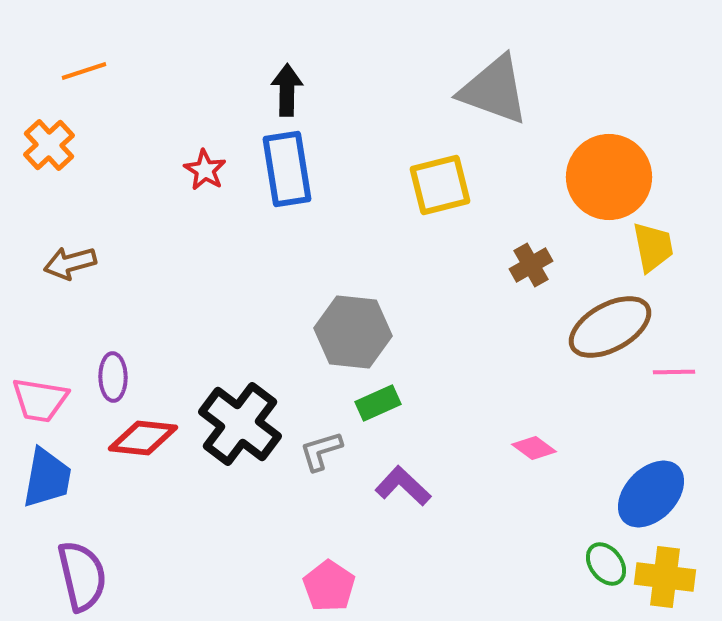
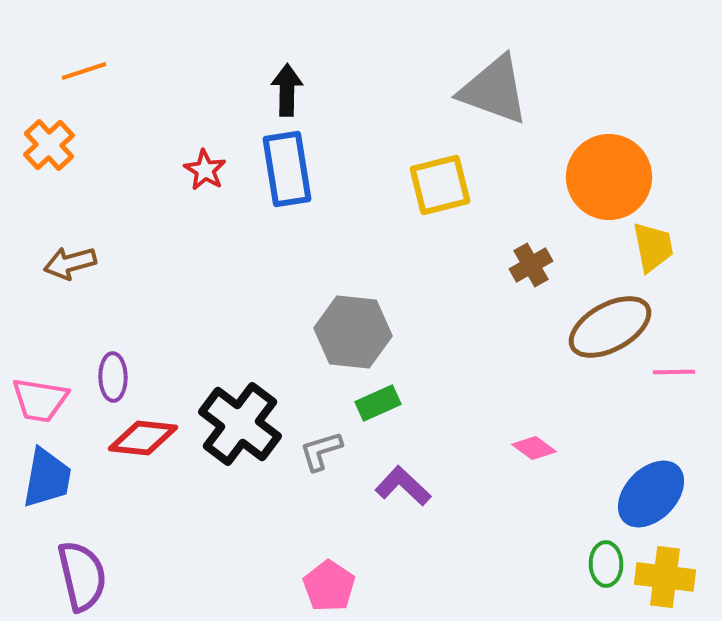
green ellipse: rotated 36 degrees clockwise
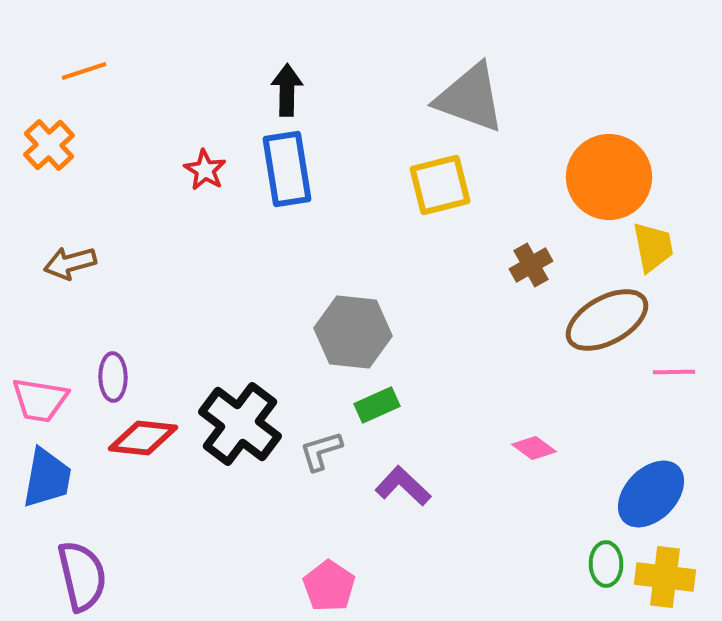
gray triangle: moved 24 px left, 8 px down
brown ellipse: moved 3 px left, 7 px up
green rectangle: moved 1 px left, 2 px down
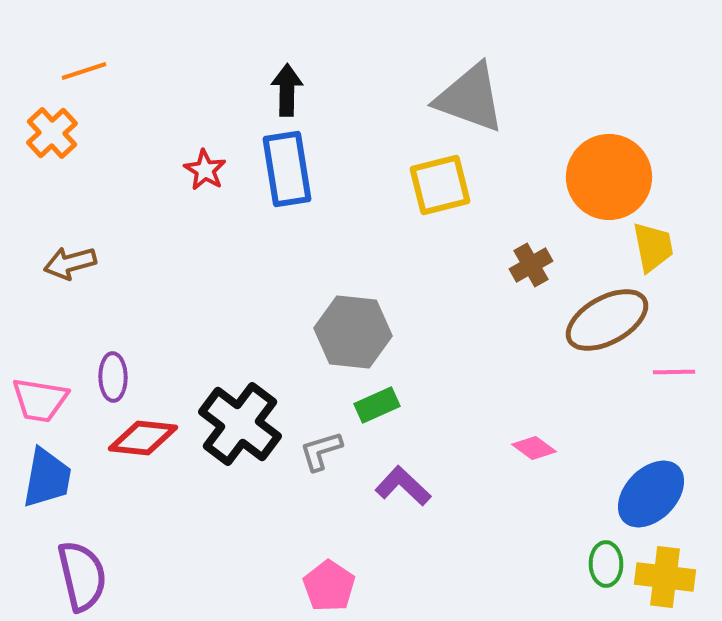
orange cross: moved 3 px right, 12 px up
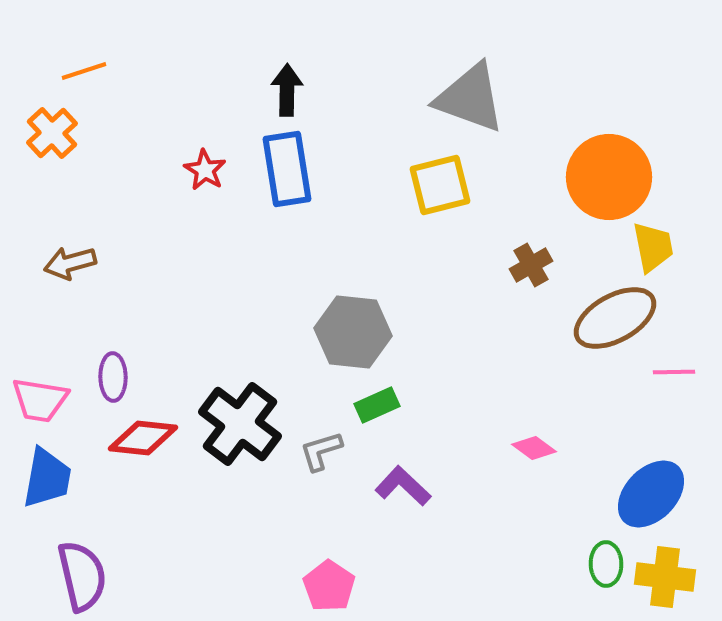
brown ellipse: moved 8 px right, 2 px up
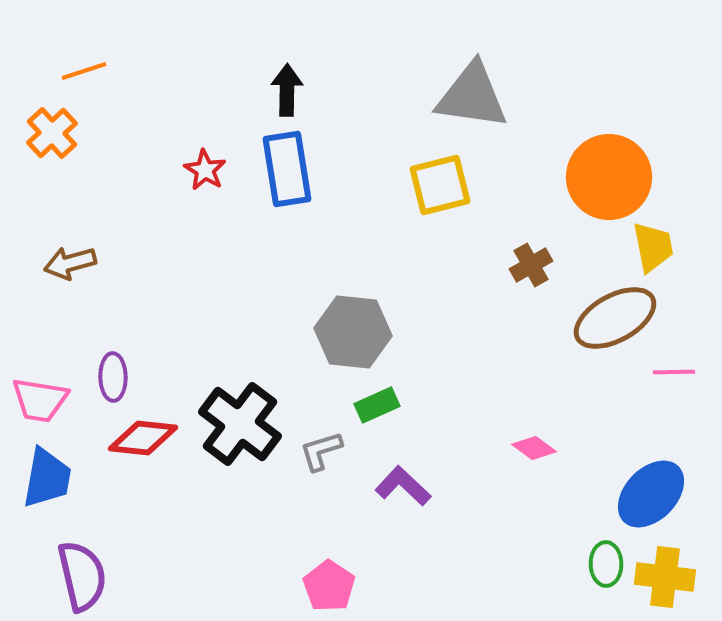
gray triangle: moved 2 px right, 2 px up; rotated 12 degrees counterclockwise
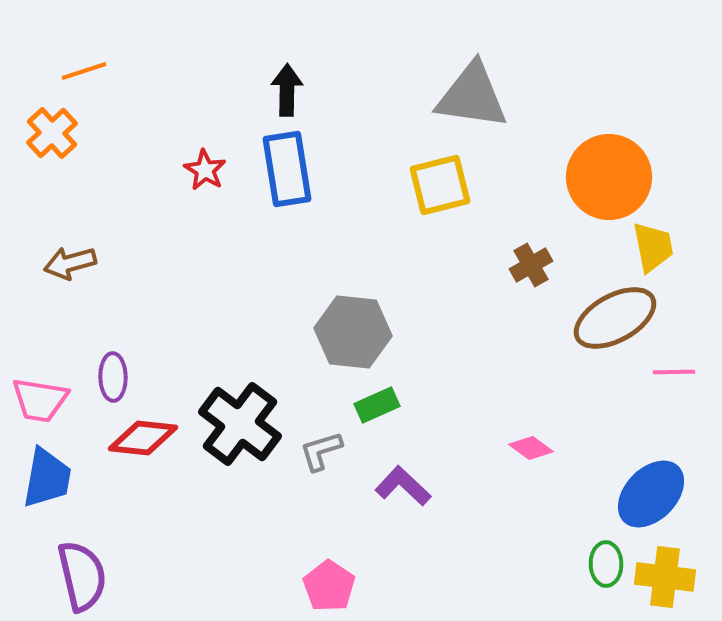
pink diamond: moved 3 px left
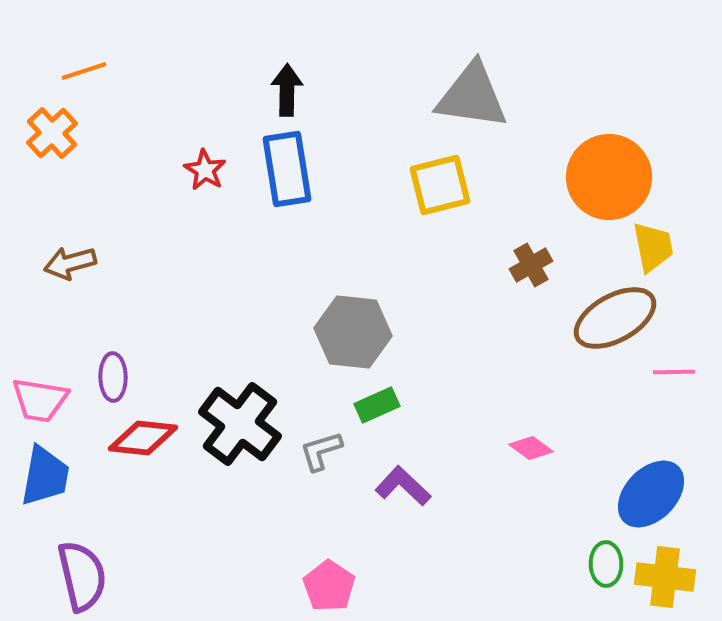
blue trapezoid: moved 2 px left, 2 px up
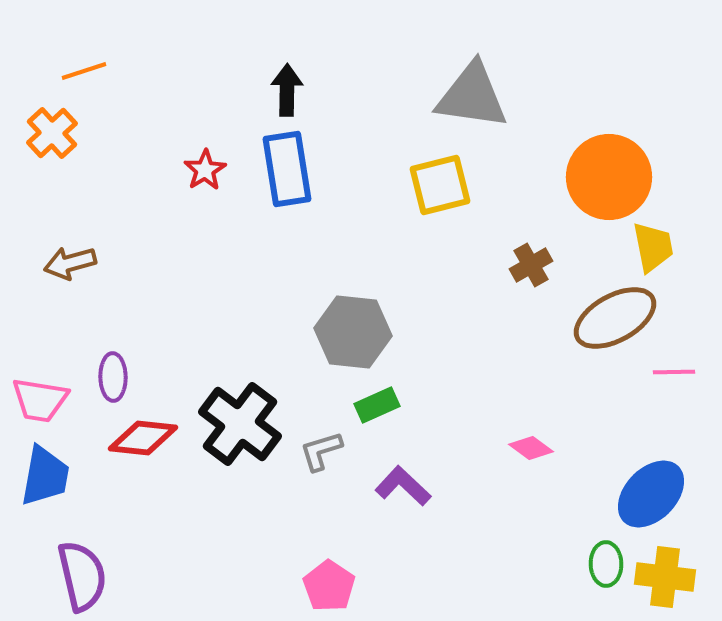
red star: rotated 9 degrees clockwise
